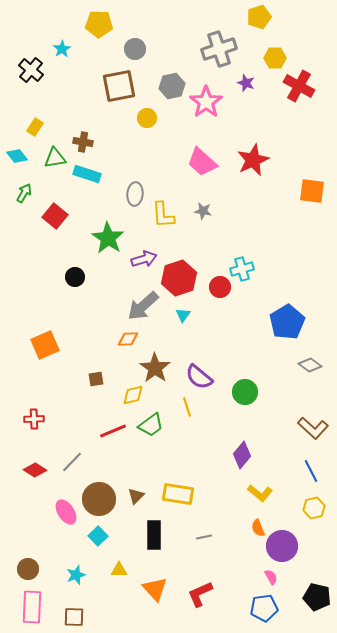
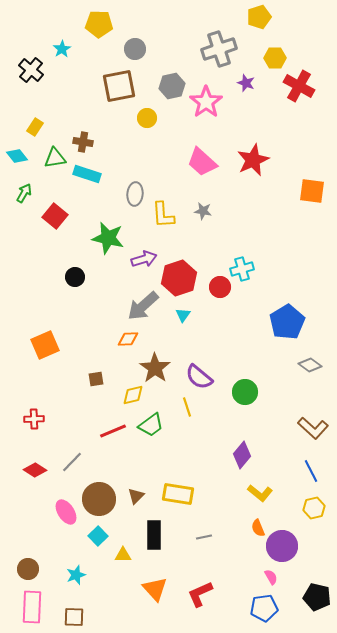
green star at (108, 238): rotated 20 degrees counterclockwise
yellow triangle at (119, 570): moved 4 px right, 15 px up
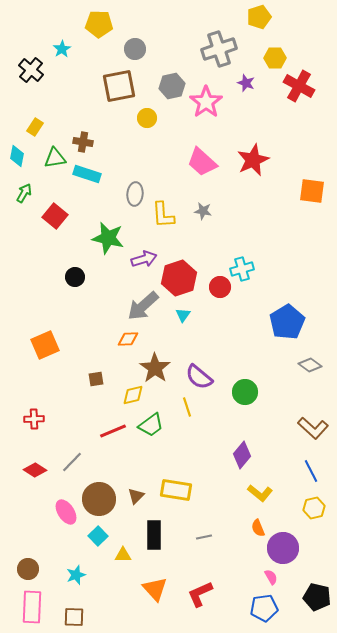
cyan diamond at (17, 156): rotated 50 degrees clockwise
yellow rectangle at (178, 494): moved 2 px left, 4 px up
purple circle at (282, 546): moved 1 px right, 2 px down
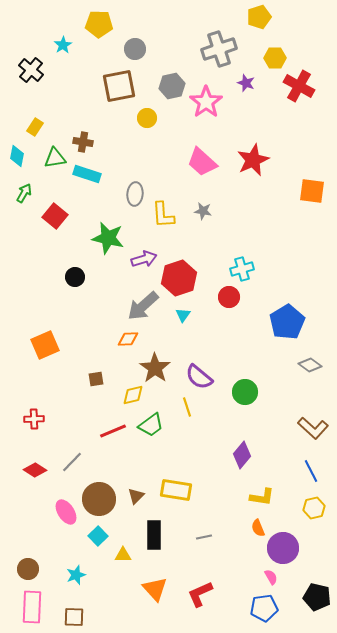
cyan star at (62, 49): moved 1 px right, 4 px up
red circle at (220, 287): moved 9 px right, 10 px down
yellow L-shape at (260, 493): moved 2 px right, 4 px down; rotated 30 degrees counterclockwise
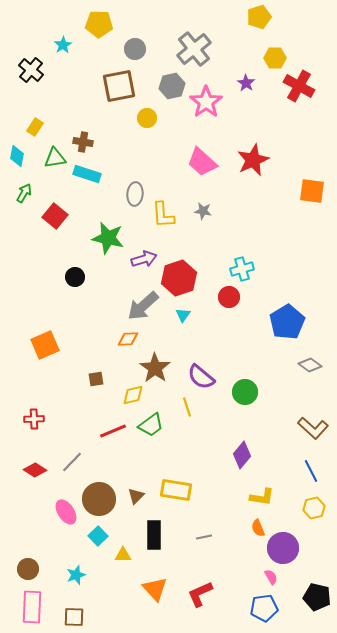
gray cross at (219, 49): moved 25 px left; rotated 20 degrees counterclockwise
purple star at (246, 83): rotated 12 degrees clockwise
purple semicircle at (199, 377): moved 2 px right
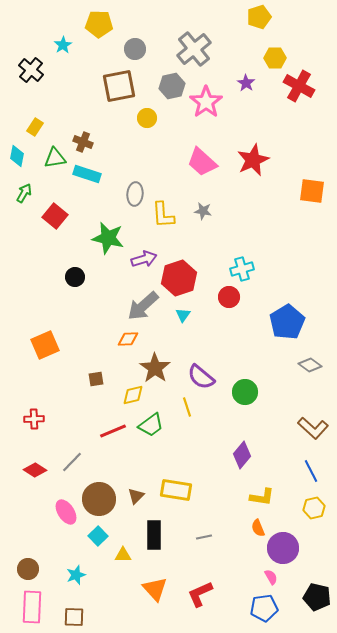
brown cross at (83, 142): rotated 12 degrees clockwise
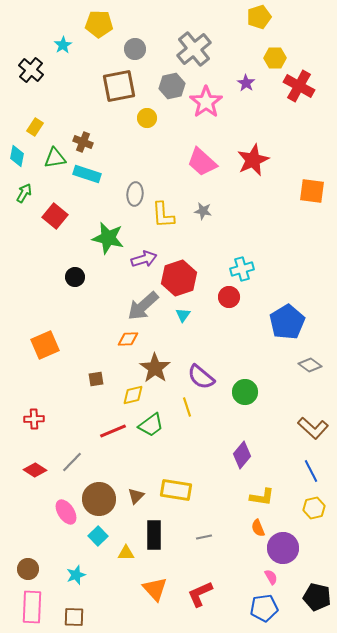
yellow triangle at (123, 555): moved 3 px right, 2 px up
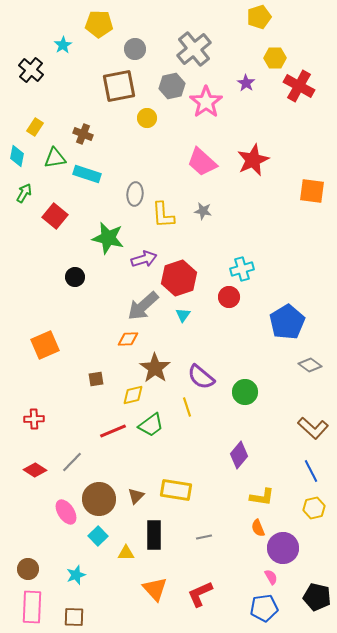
brown cross at (83, 142): moved 8 px up
purple diamond at (242, 455): moved 3 px left
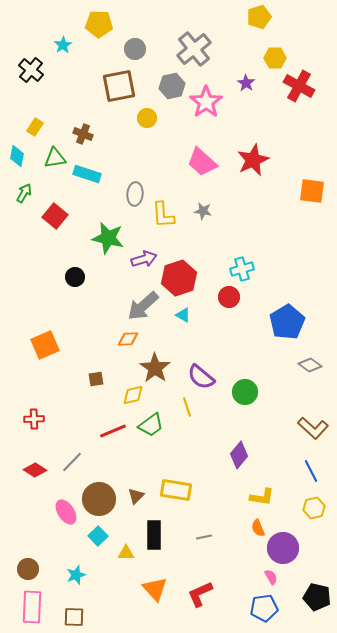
cyan triangle at (183, 315): rotated 35 degrees counterclockwise
